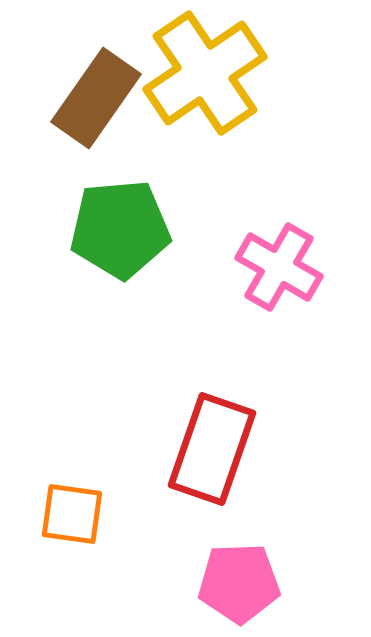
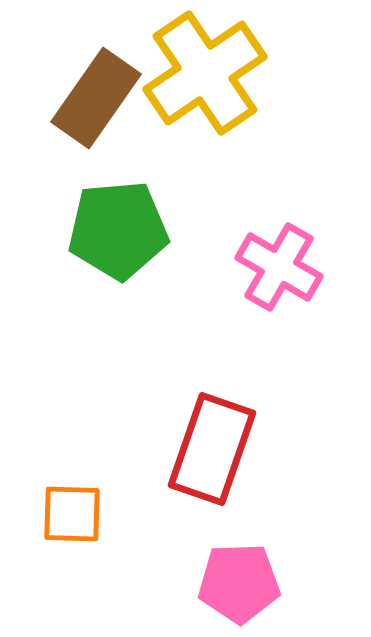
green pentagon: moved 2 px left, 1 px down
orange square: rotated 6 degrees counterclockwise
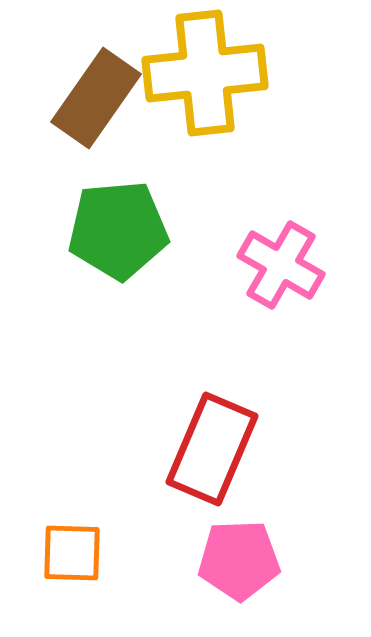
yellow cross: rotated 28 degrees clockwise
pink cross: moved 2 px right, 2 px up
red rectangle: rotated 4 degrees clockwise
orange square: moved 39 px down
pink pentagon: moved 23 px up
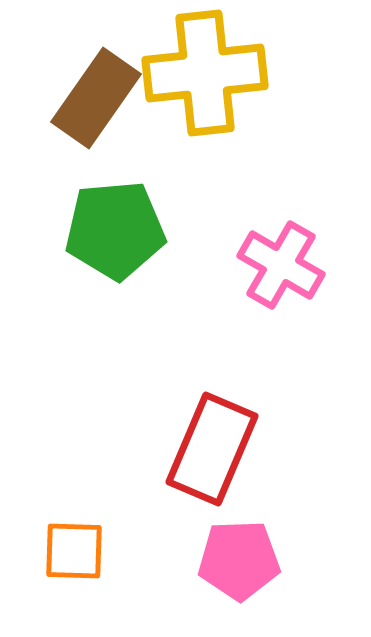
green pentagon: moved 3 px left
orange square: moved 2 px right, 2 px up
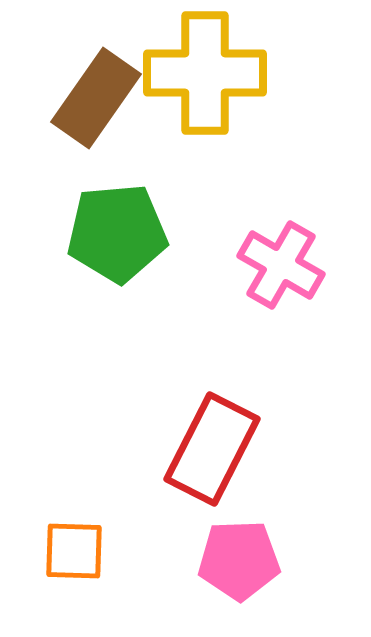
yellow cross: rotated 6 degrees clockwise
green pentagon: moved 2 px right, 3 px down
red rectangle: rotated 4 degrees clockwise
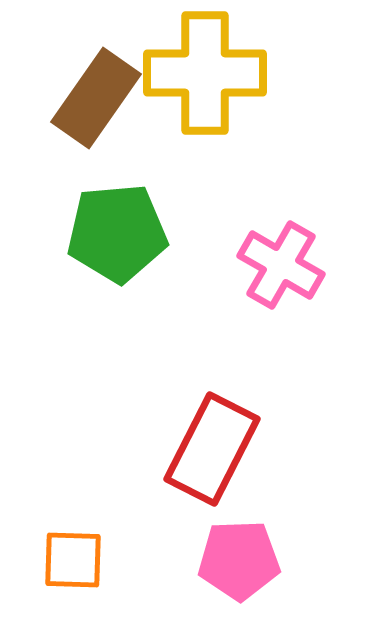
orange square: moved 1 px left, 9 px down
